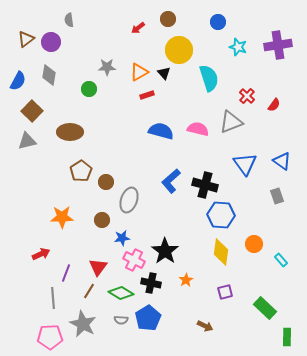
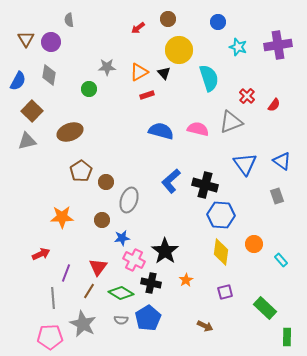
brown triangle at (26, 39): rotated 24 degrees counterclockwise
brown ellipse at (70, 132): rotated 20 degrees counterclockwise
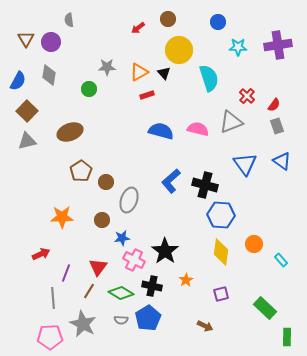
cyan star at (238, 47): rotated 18 degrees counterclockwise
brown square at (32, 111): moved 5 px left
gray rectangle at (277, 196): moved 70 px up
black cross at (151, 283): moved 1 px right, 3 px down
purple square at (225, 292): moved 4 px left, 2 px down
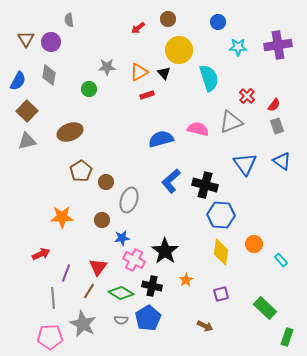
blue semicircle at (161, 131): moved 8 px down; rotated 30 degrees counterclockwise
green rectangle at (287, 337): rotated 18 degrees clockwise
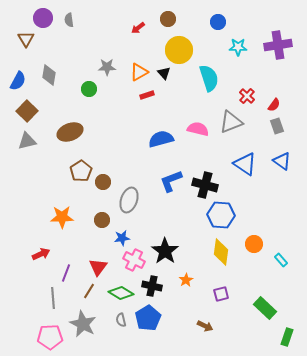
purple circle at (51, 42): moved 8 px left, 24 px up
blue triangle at (245, 164): rotated 20 degrees counterclockwise
blue L-shape at (171, 181): rotated 20 degrees clockwise
brown circle at (106, 182): moved 3 px left
gray semicircle at (121, 320): rotated 72 degrees clockwise
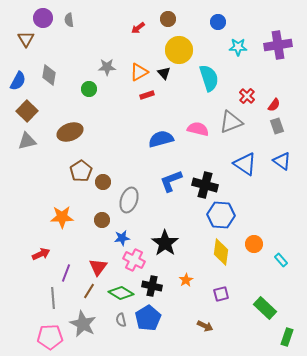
black star at (165, 251): moved 8 px up
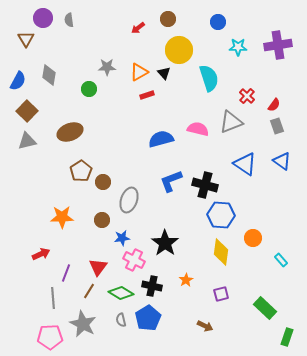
orange circle at (254, 244): moved 1 px left, 6 px up
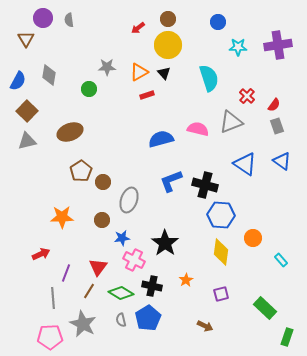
yellow circle at (179, 50): moved 11 px left, 5 px up
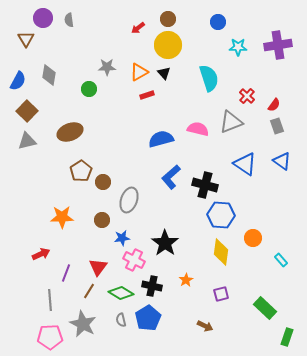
blue L-shape at (171, 181): moved 4 px up; rotated 20 degrees counterclockwise
gray line at (53, 298): moved 3 px left, 2 px down
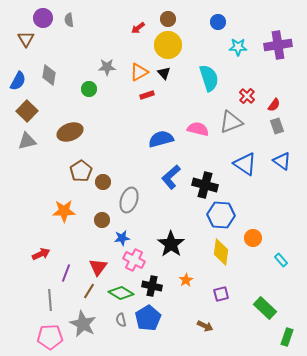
orange star at (62, 217): moved 2 px right, 6 px up
black star at (165, 243): moved 6 px right, 1 px down
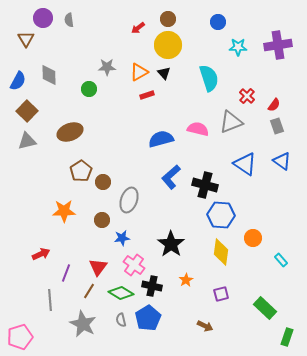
gray diamond at (49, 75): rotated 10 degrees counterclockwise
pink cross at (134, 260): moved 5 px down; rotated 10 degrees clockwise
pink pentagon at (50, 337): moved 30 px left; rotated 15 degrees counterclockwise
